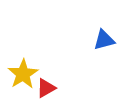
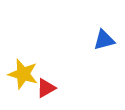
yellow star: rotated 24 degrees counterclockwise
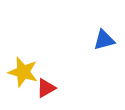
yellow star: moved 2 px up
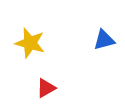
yellow star: moved 7 px right, 29 px up
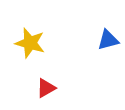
blue triangle: moved 4 px right
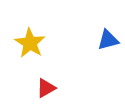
yellow star: rotated 16 degrees clockwise
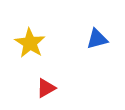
blue triangle: moved 11 px left, 1 px up
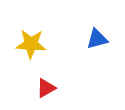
yellow star: moved 1 px right, 1 px down; rotated 28 degrees counterclockwise
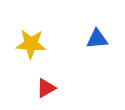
blue triangle: rotated 10 degrees clockwise
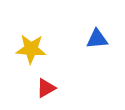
yellow star: moved 5 px down
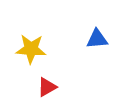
red triangle: moved 1 px right, 1 px up
